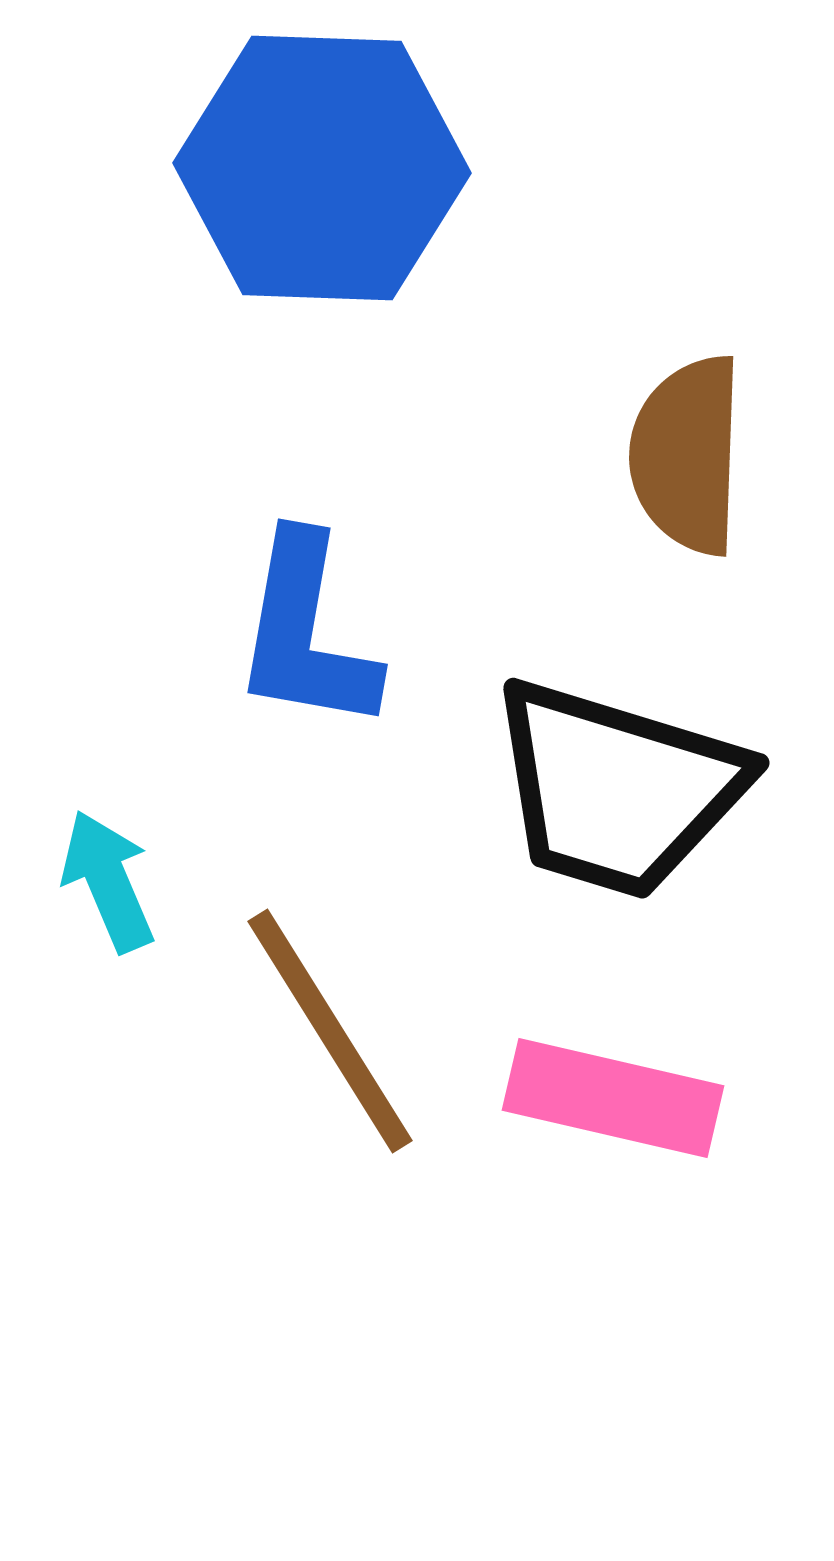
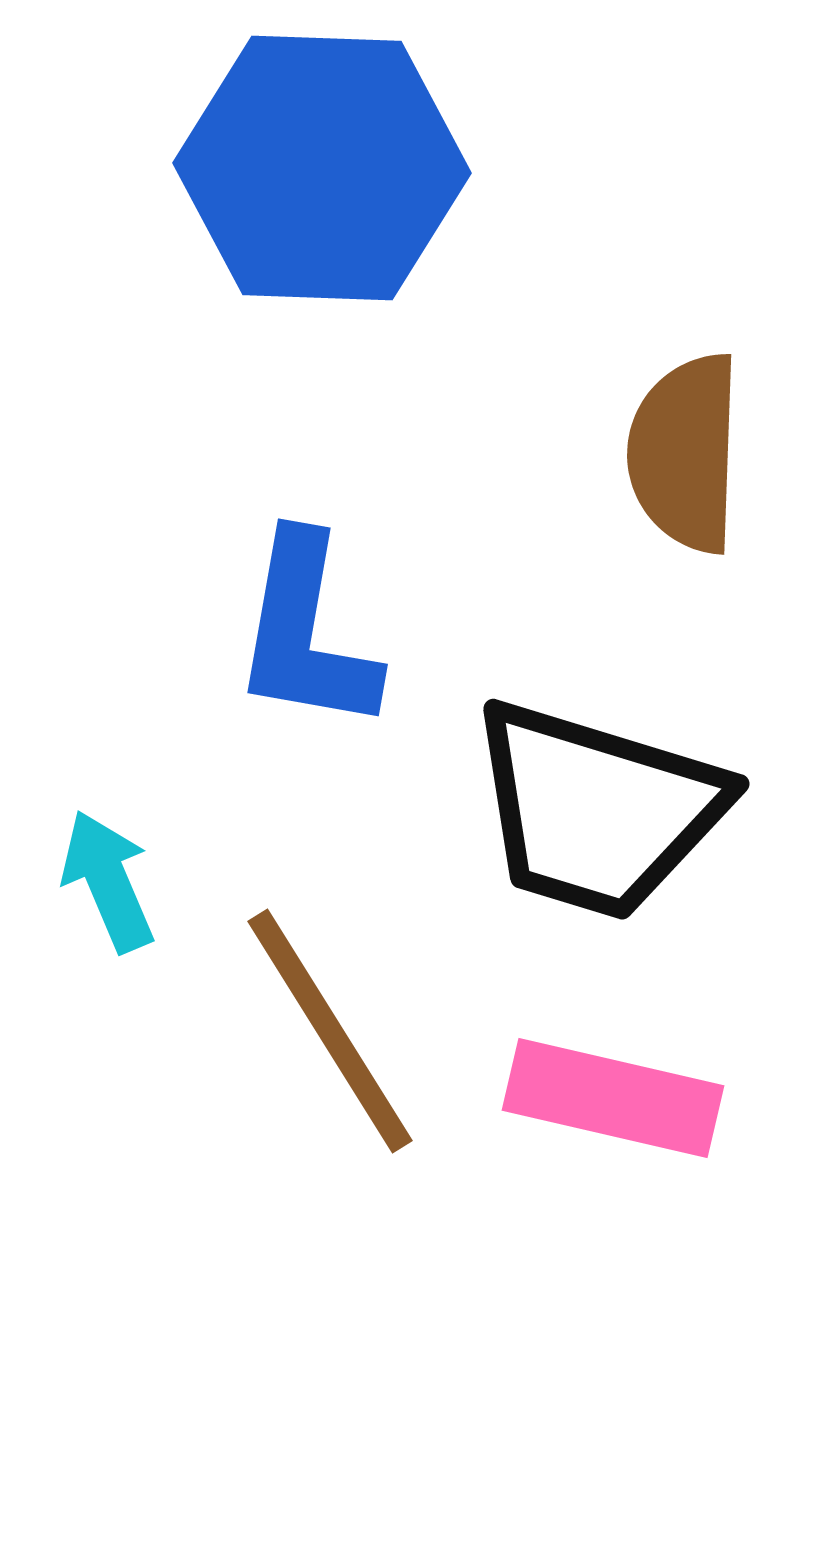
brown semicircle: moved 2 px left, 2 px up
black trapezoid: moved 20 px left, 21 px down
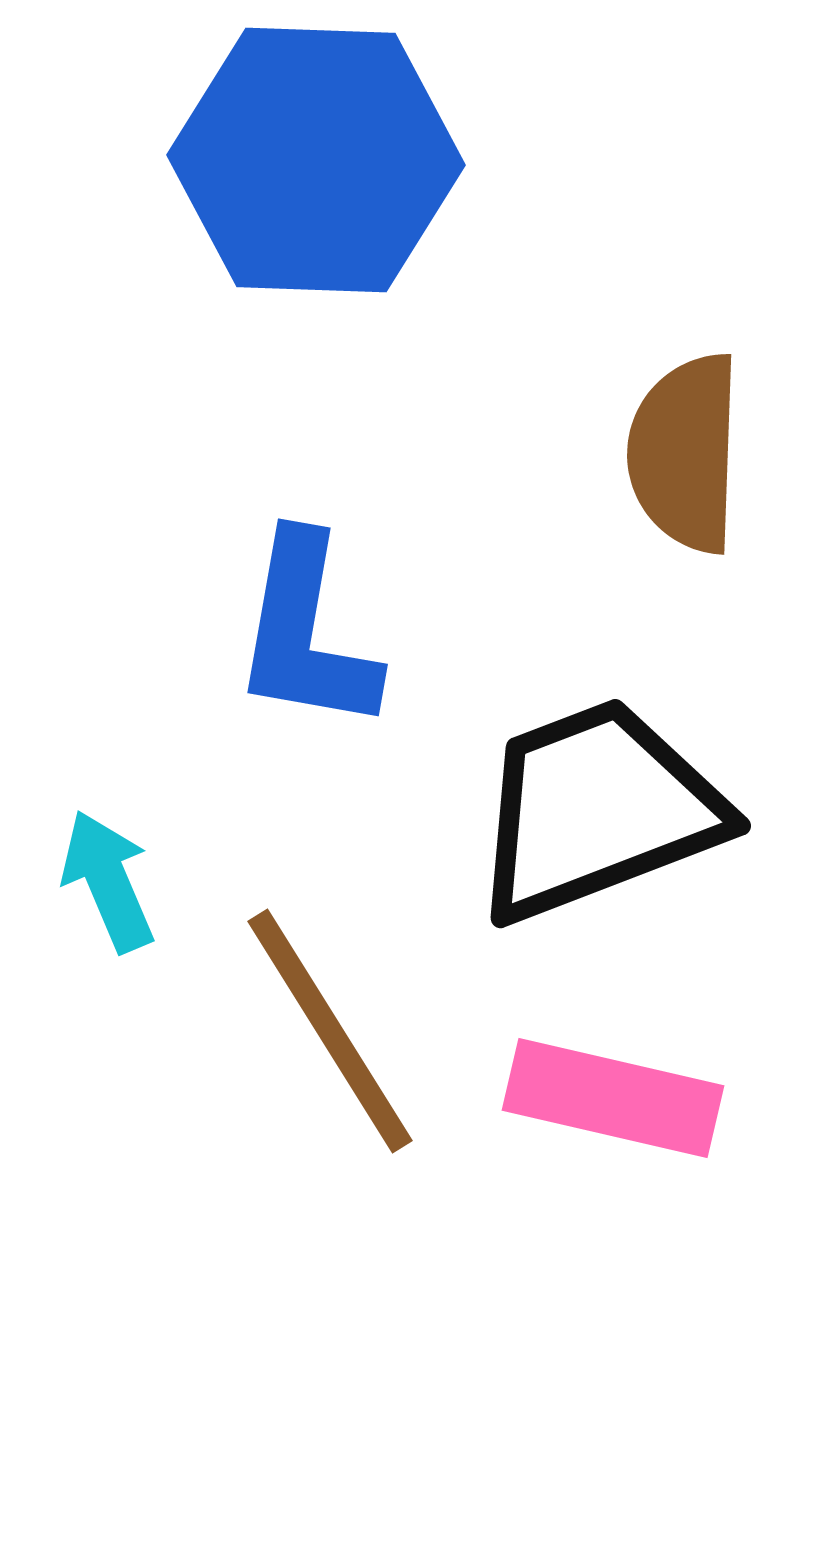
blue hexagon: moved 6 px left, 8 px up
black trapezoid: rotated 142 degrees clockwise
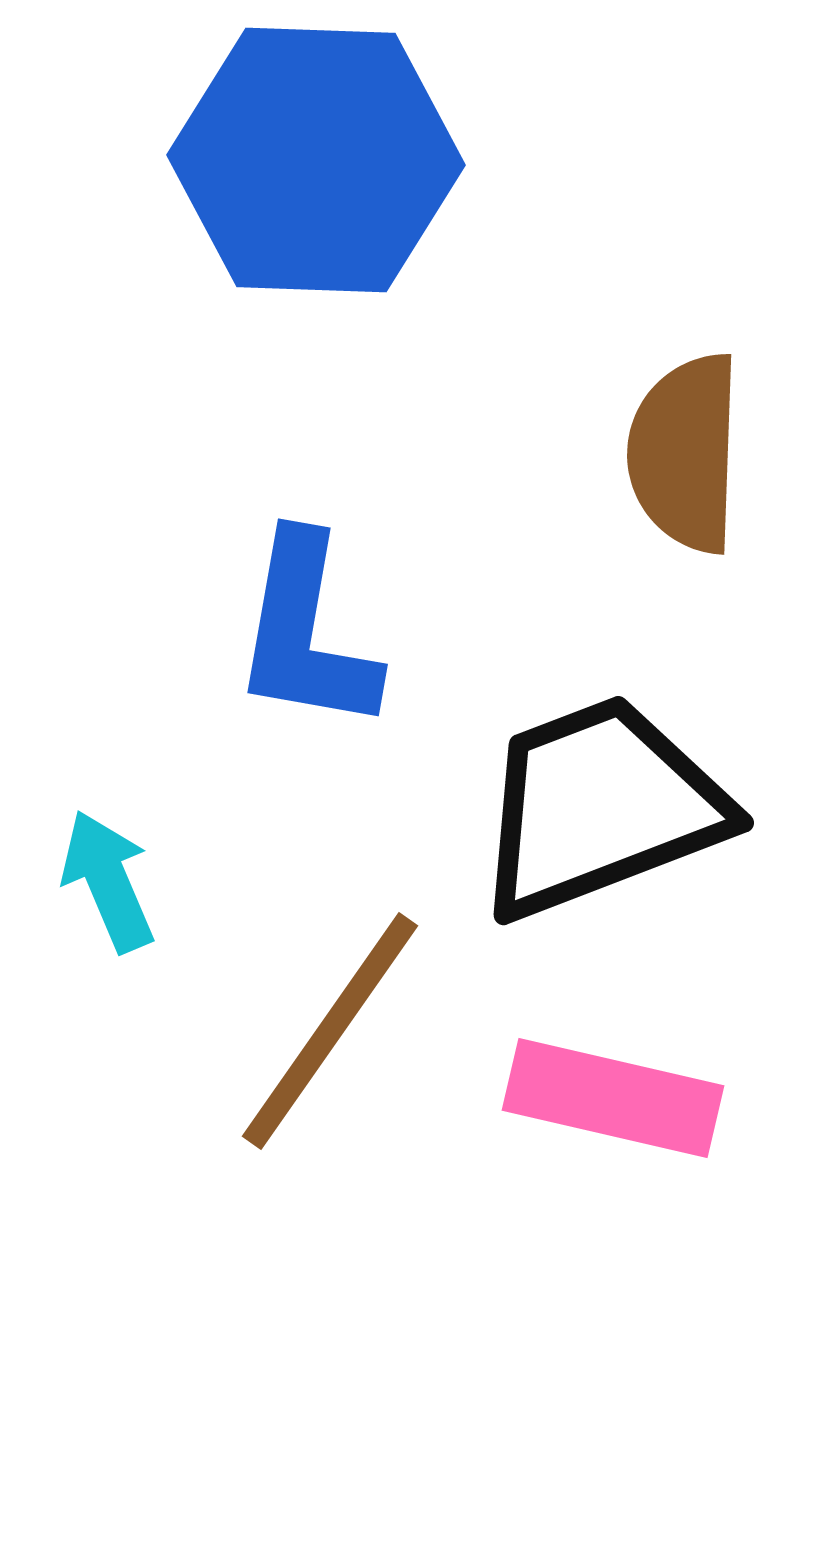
black trapezoid: moved 3 px right, 3 px up
brown line: rotated 67 degrees clockwise
